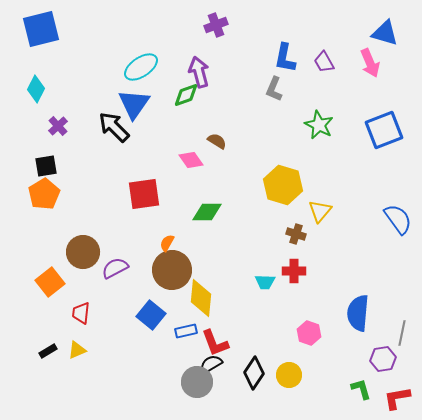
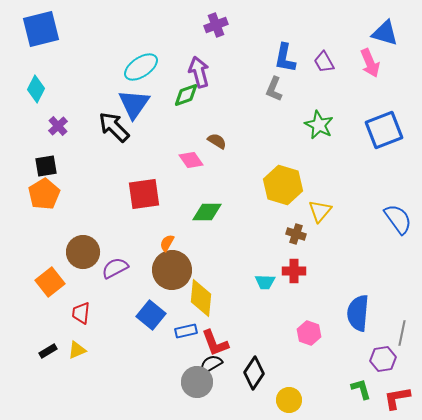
yellow circle at (289, 375): moved 25 px down
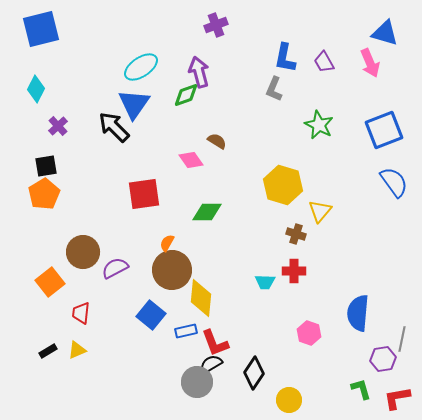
blue semicircle at (398, 219): moved 4 px left, 37 px up
gray line at (402, 333): moved 6 px down
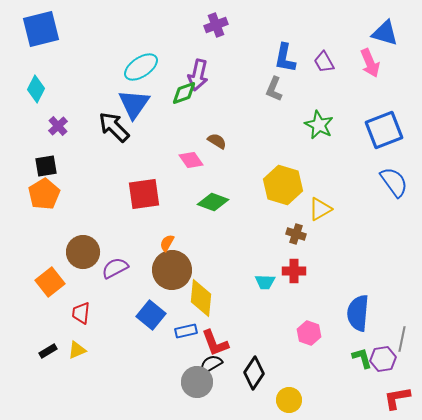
purple arrow at (199, 72): moved 1 px left, 3 px down; rotated 152 degrees counterclockwise
green diamond at (186, 95): moved 2 px left, 2 px up
yellow triangle at (320, 211): moved 2 px up; rotated 20 degrees clockwise
green diamond at (207, 212): moved 6 px right, 10 px up; rotated 20 degrees clockwise
green L-shape at (361, 389): moved 1 px right, 31 px up
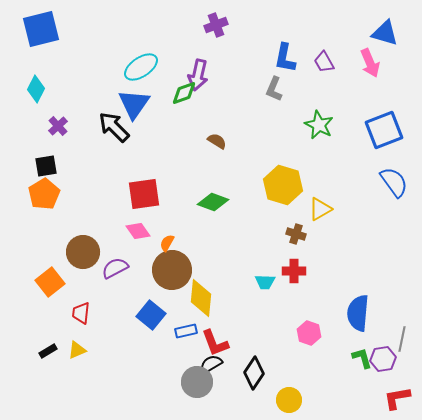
pink diamond at (191, 160): moved 53 px left, 71 px down
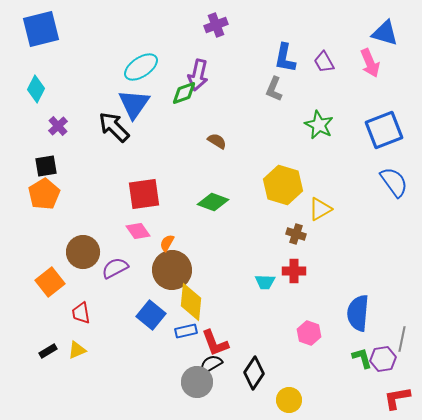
yellow diamond at (201, 298): moved 10 px left, 4 px down
red trapezoid at (81, 313): rotated 15 degrees counterclockwise
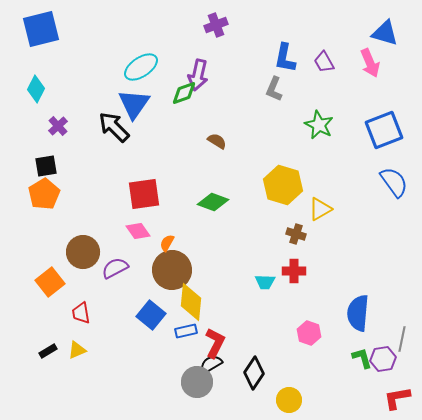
red L-shape at (215, 343): rotated 132 degrees counterclockwise
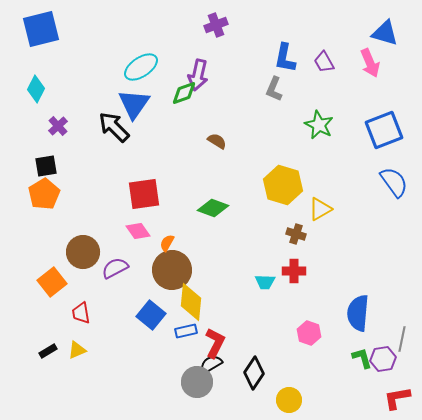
green diamond at (213, 202): moved 6 px down
orange square at (50, 282): moved 2 px right
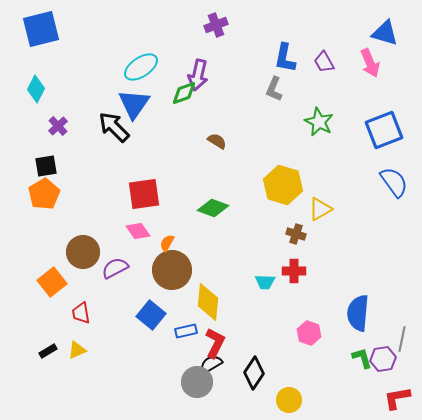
green star at (319, 125): moved 3 px up
yellow diamond at (191, 302): moved 17 px right
